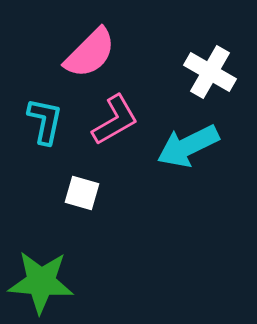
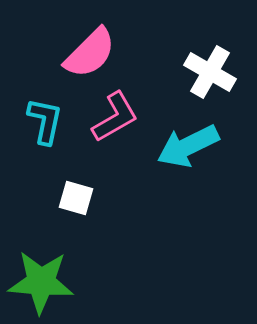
pink L-shape: moved 3 px up
white square: moved 6 px left, 5 px down
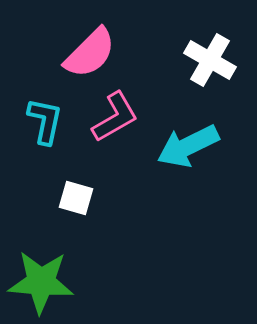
white cross: moved 12 px up
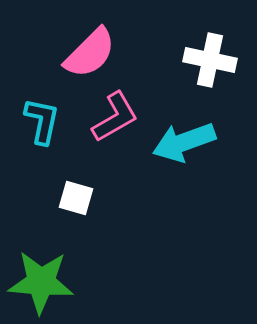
white cross: rotated 18 degrees counterclockwise
cyan L-shape: moved 3 px left
cyan arrow: moved 4 px left, 4 px up; rotated 6 degrees clockwise
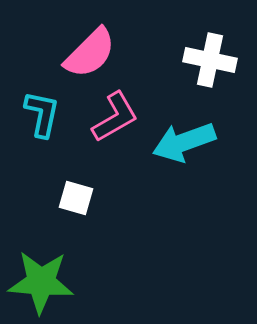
cyan L-shape: moved 7 px up
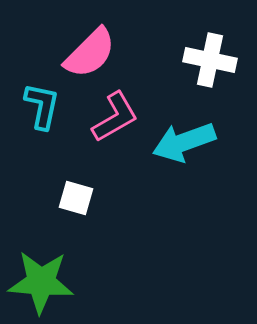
cyan L-shape: moved 8 px up
